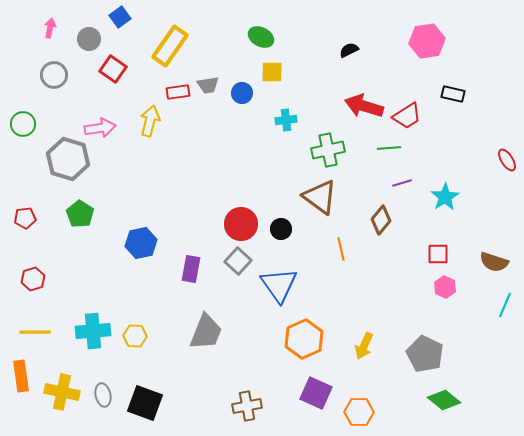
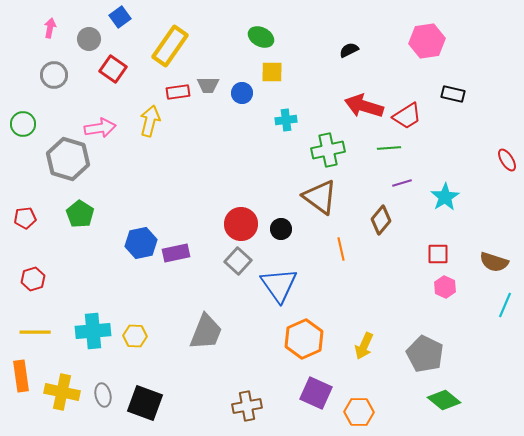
gray trapezoid at (208, 85): rotated 10 degrees clockwise
purple rectangle at (191, 269): moved 15 px left, 16 px up; rotated 68 degrees clockwise
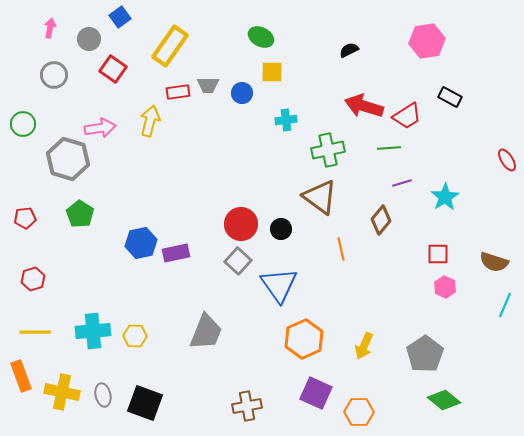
black rectangle at (453, 94): moved 3 px left, 3 px down; rotated 15 degrees clockwise
gray pentagon at (425, 354): rotated 12 degrees clockwise
orange rectangle at (21, 376): rotated 12 degrees counterclockwise
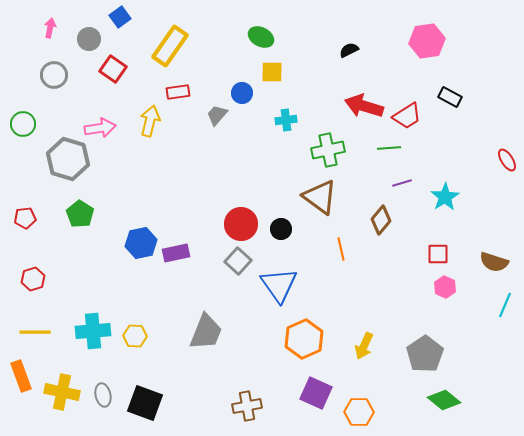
gray trapezoid at (208, 85): moved 9 px right, 30 px down; rotated 130 degrees clockwise
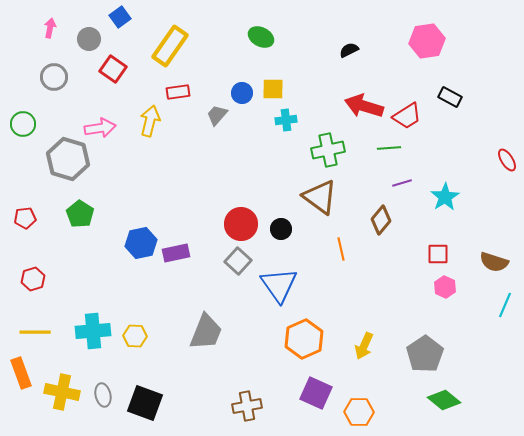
yellow square at (272, 72): moved 1 px right, 17 px down
gray circle at (54, 75): moved 2 px down
orange rectangle at (21, 376): moved 3 px up
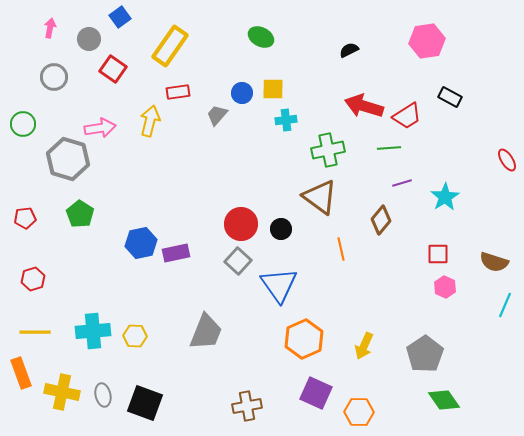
green diamond at (444, 400): rotated 16 degrees clockwise
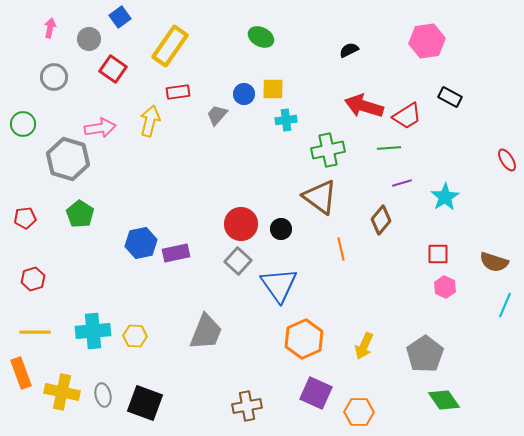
blue circle at (242, 93): moved 2 px right, 1 px down
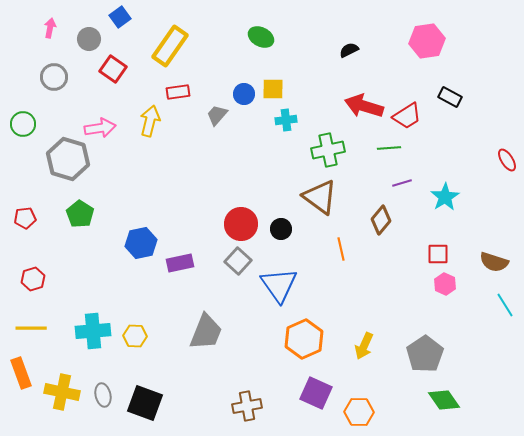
purple rectangle at (176, 253): moved 4 px right, 10 px down
pink hexagon at (445, 287): moved 3 px up
cyan line at (505, 305): rotated 55 degrees counterclockwise
yellow line at (35, 332): moved 4 px left, 4 px up
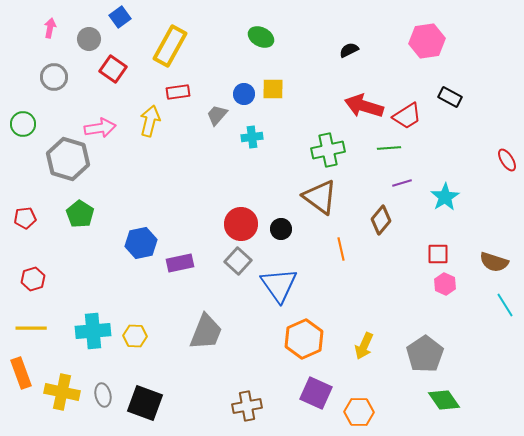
yellow rectangle at (170, 46): rotated 6 degrees counterclockwise
cyan cross at (286, 120): moved 34 px left, 17 px down
